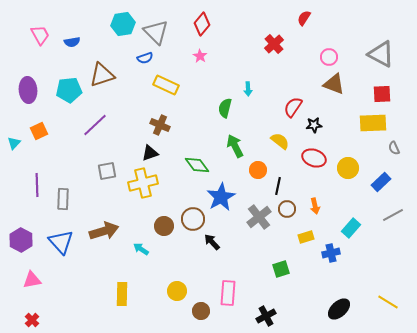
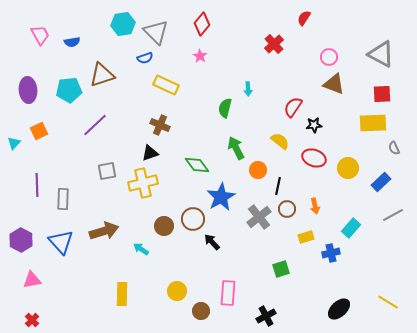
green arrow at (235, 146): moved 1 px right, 2 px down
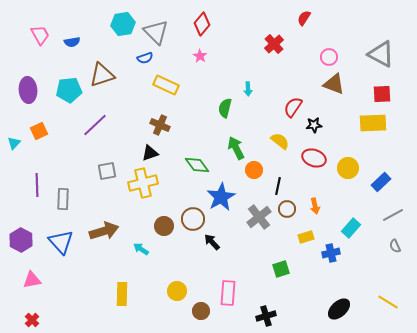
gray semicircle at (394, 148): moved 1 px right, 98 px down
orange circle at (258, 170): moved 4 px left
black cross at (266, 316): rotated 12 degrees clockwise
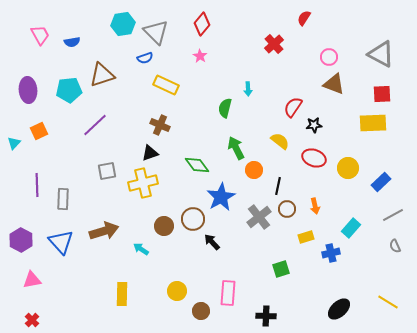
black cross at (266, 316): rotated 18 degrees clockwise
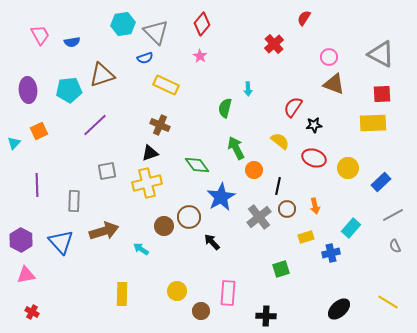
yellow cross at (143, 183): moved 4 px right
gray rectangle at (63, 199): moved 11 px right, 2 px down
brown circle at (193, 219): moved 4 px left, 2 px up
pink triangle at (32, 280): moved 6 px left, 5 px up
red cross at (32, 320): moved 8 px up; rotated 16 degrees counterclockwise
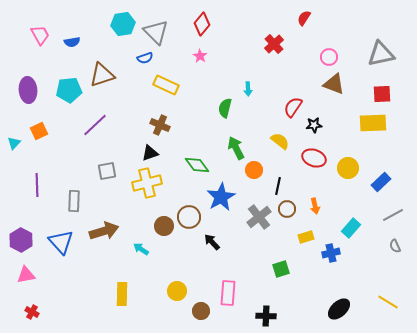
gray triangle at (381, 54): rotated 40 degrees counterclockwise
